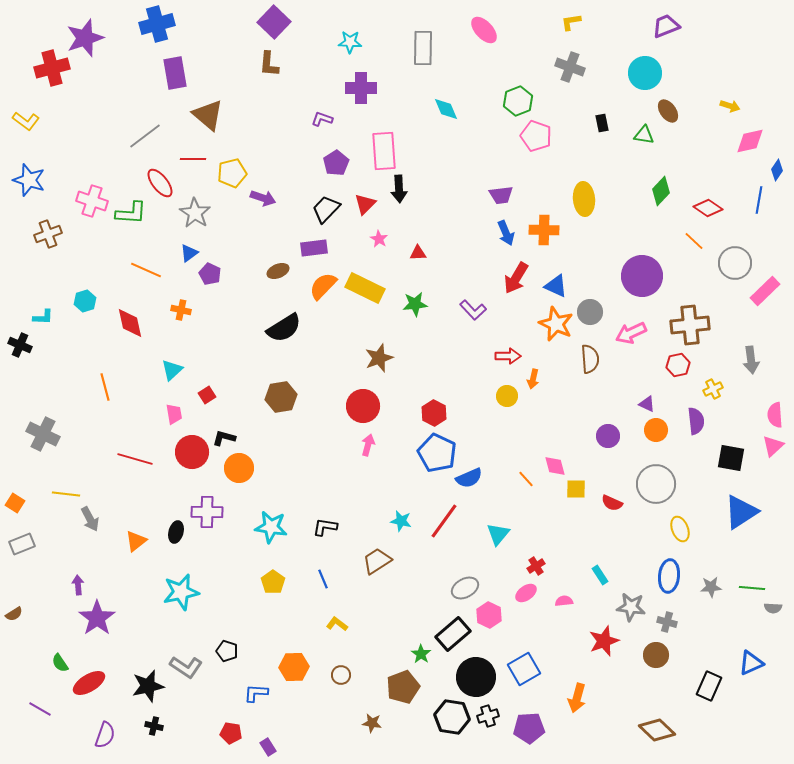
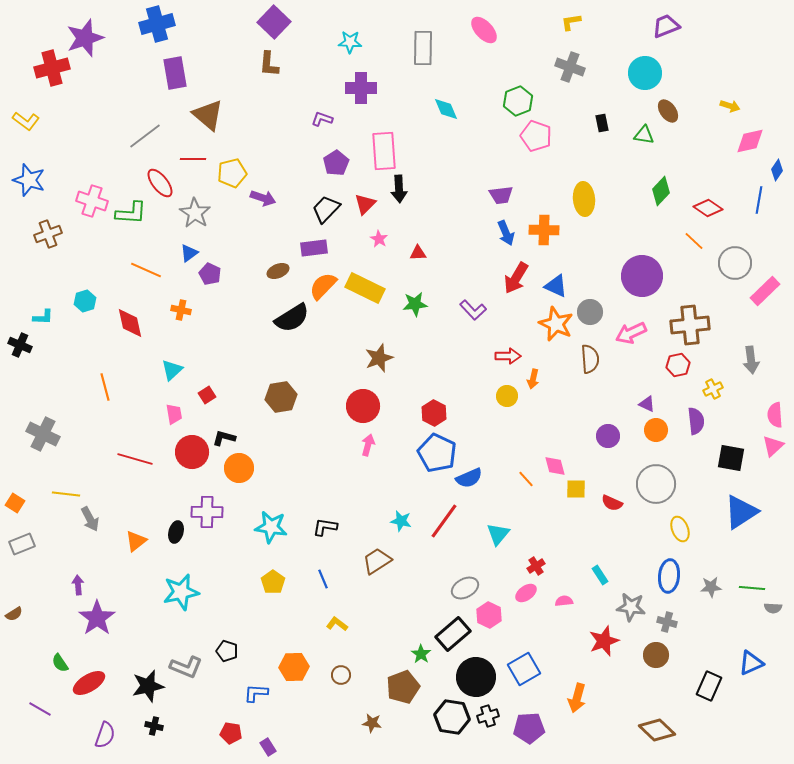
black semicircle at (284, 328): moved 8 px right, 10 px up
gray L-shape at (186, 667): rotated 12 degrees counterclockwise
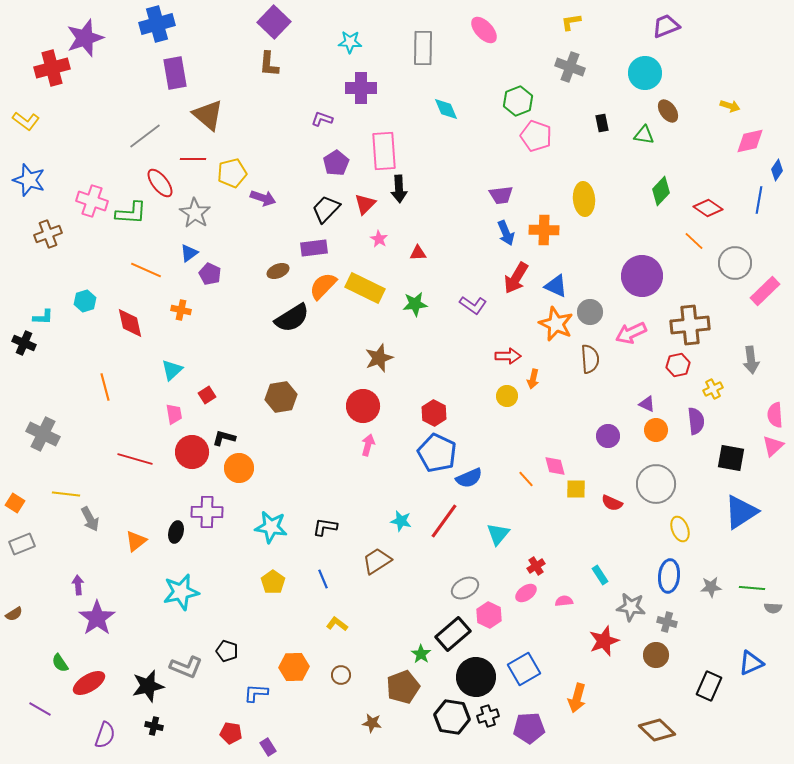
purple L-shape at (473, 310): moved 5 px up; rotated 12 degrees counterclockwise
black cross at (20, 345): moved 4 px right, 2 px up
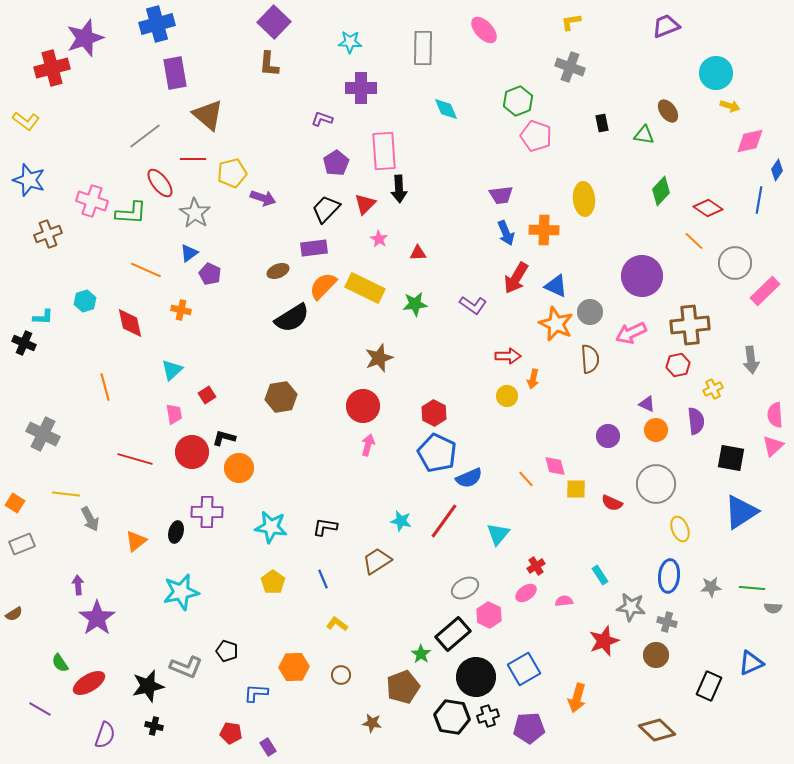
cyan circle at (645, 73): moved 71 px right
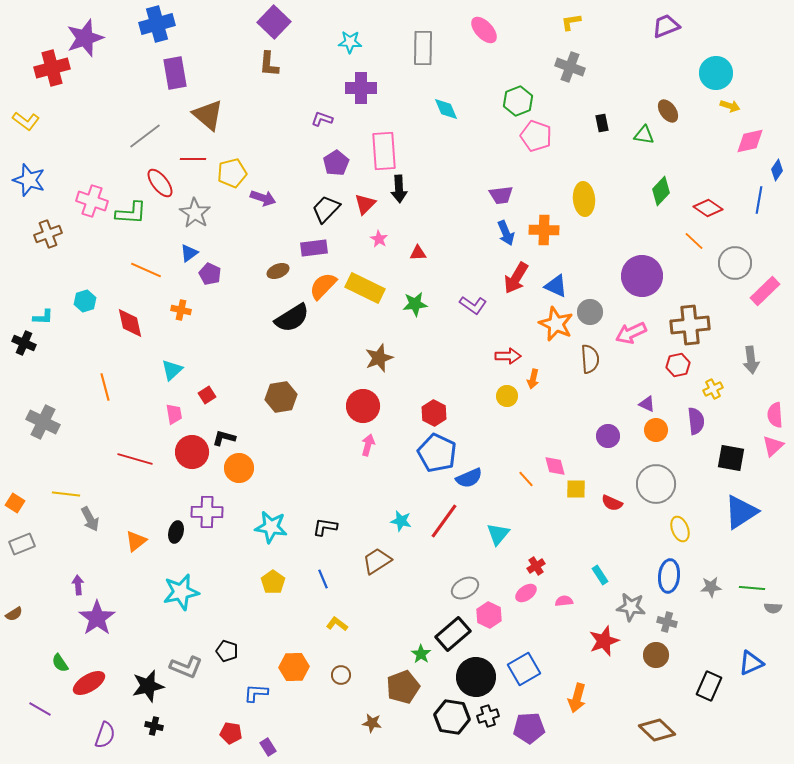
gray cross at (43, 434): moved 12 px up
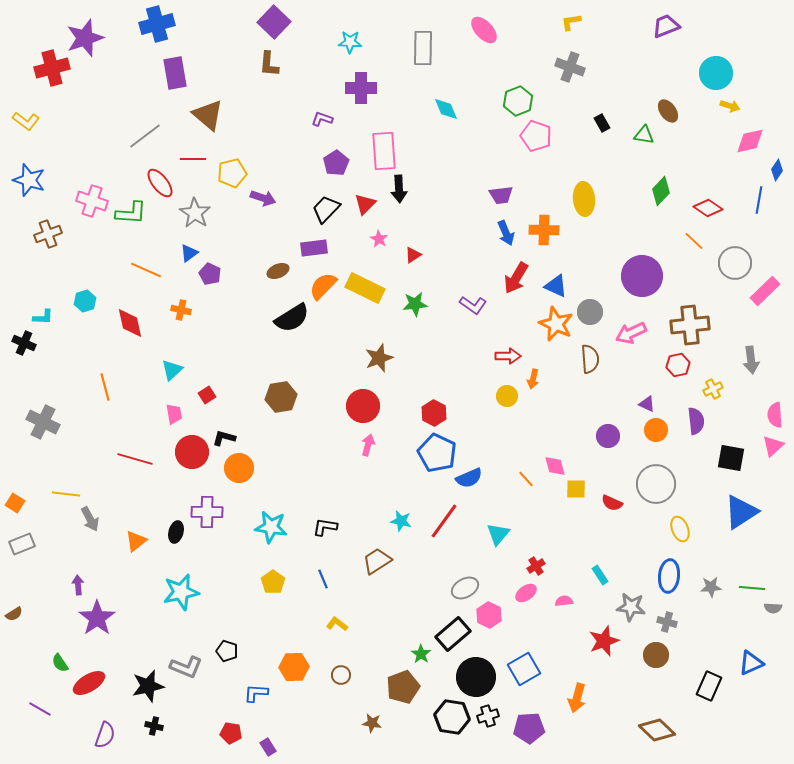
black rectangle at (602, 123): rotated 18 degrees counterclockwise
red triangle at (418, 253): moved 5 px left, 2 px down; rotated 30 degrees counterclockwise
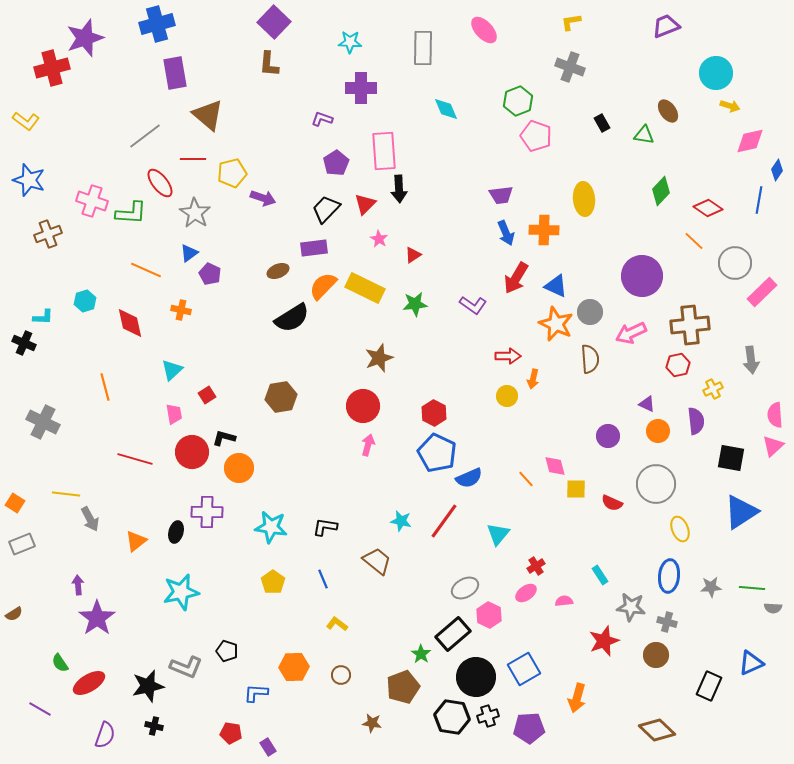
pink rectangle at (765, 291): moved 3 px left, 1 px down
orange circle at (656, 430): moved 2 px right, 1 px down
brown trapezoid at (377, 561): rotated 72 degrees clockwise
